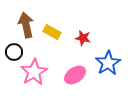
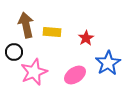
yellow rectangle: rotated 24 degrees counterclockwise
red star: moved 3 px right; rotated 28 degrees clockwise
pink star: rotated 8 degrees clockwise
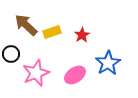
brown arrow: rotated 35 degrees counterclockwise
yellow rectangle: rotated 24 degrees counterclockwise
red star: moved 4 px left, 3 px up
black circle: moved 3 px left, 2 px down
pink star: moved 2 px right, 1 px down
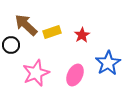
black circle: moved 9 px up
pink ellipse: rotated 30 degrees counterclockwise
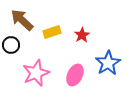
brown arrow: moved 4 px left, 5 px up
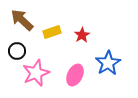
black circle: moved 6 px right, 6 px down
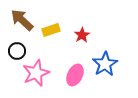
yellow rectangle: moved 1 px left, 2 px up
blue star: moved 3 px left, 1 px down
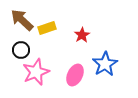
yellow rectangle: moved 4 px left, 2 px up
black circle: moved 4 px right, 1 px up
pink star: moved 1 px up
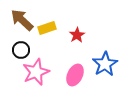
red star: moved 5 px left
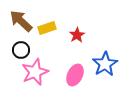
brown arrow: moved 1 px left, 1 px down
pink star: moved 1 px left
